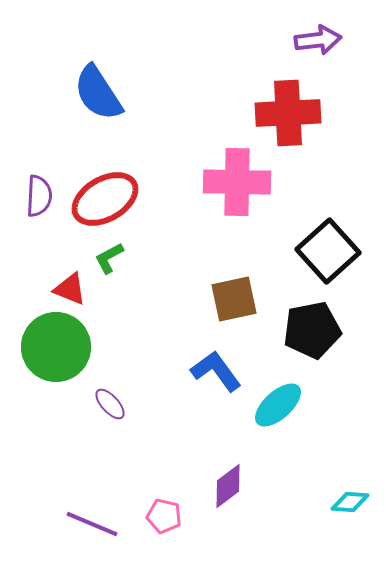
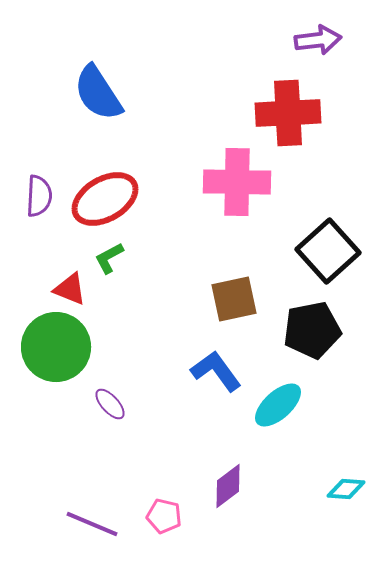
cyan diamond: moved 4 px left, 13 px up
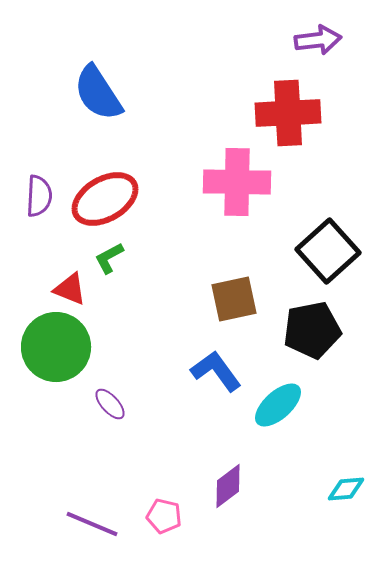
cyan diamond: rotated 9 degrees counterclockwise
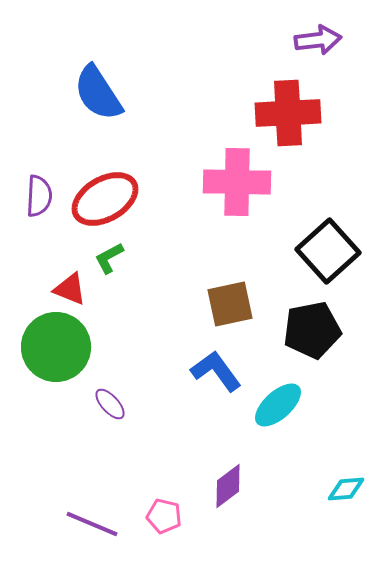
brown square: moved 4 px left, 5 px down
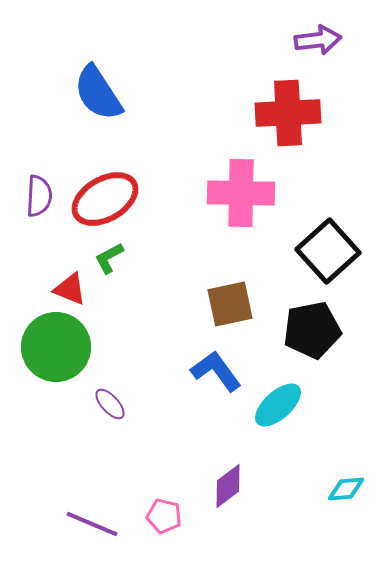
pink cross: moved 4 px right, 11 px down
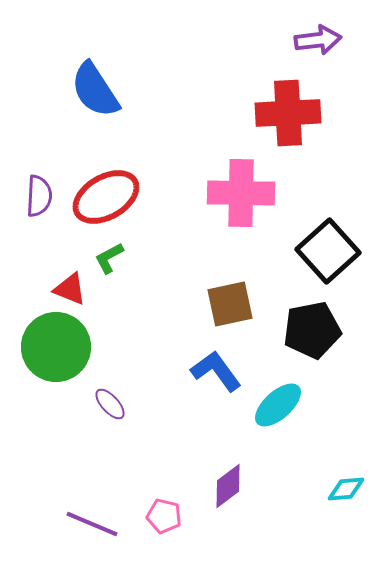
blue semicircle: moved 3 px left, 3 px up
red ellipse: moved 1 px right, 2 px up
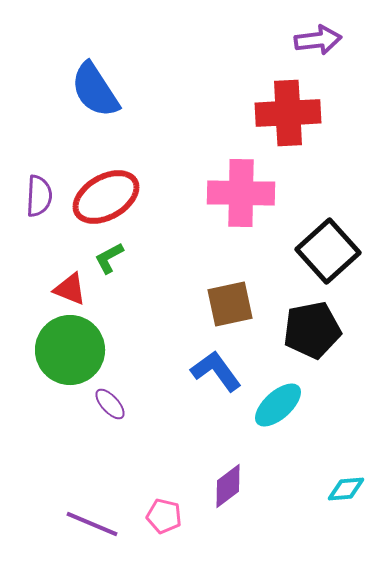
green circle: moved 14 px right, 3 px down
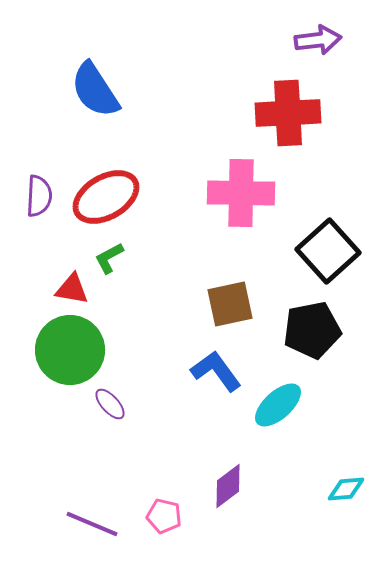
red triangle: moved 2 px right; rotated 12 degrees counterclockwise
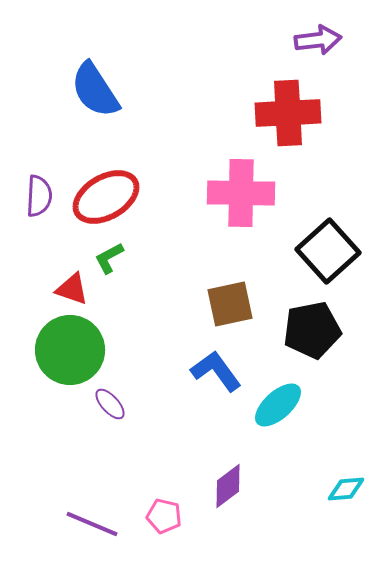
red triangle: rotated 9 degrees clockwise
